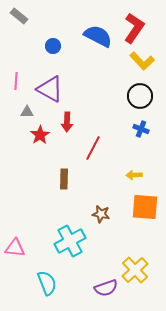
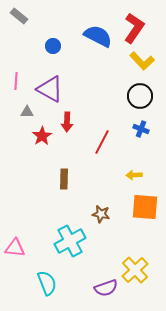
red star: moved 2 px right, 1 px down
red line: moved 9 px right, 6 px up
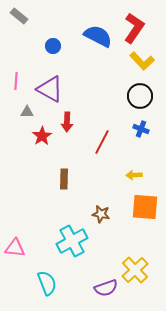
cyan cross: moved 2 px right
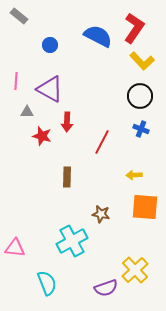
blue circle: moved 3 px left, 1 px up
red star: rotated 24 degrees counterclockwise
brown rectangle: moved 3 px right, 2 px up
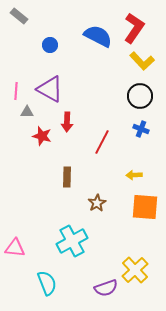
pink line: moved 10 px down
brown star: moved 4 px left, 11 px up; rotated 30 degrees clockwise
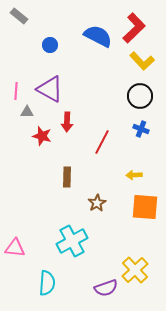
red L-shape: rotated 12 degrees clockwise
cyan semicircle: rotated 25 degrees clockwise
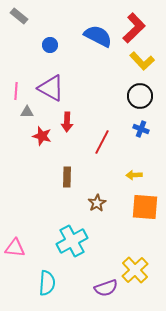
purple triangle: moved 1 px right, 1 px up
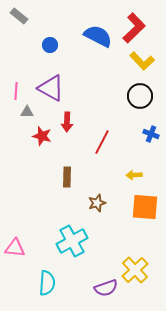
blue cross: moved 10 px right, 5 px down
brown star: rotated 12 degrees clockwise
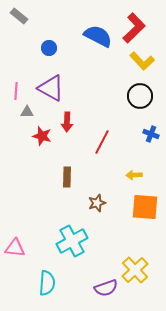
blue circle: moved 1 px left, 3 px down
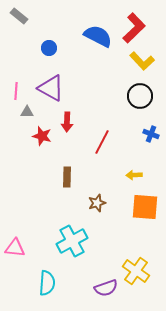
yellow cross: moved 1 px right, 1 px down; rotated 12 degrees counterclockwise
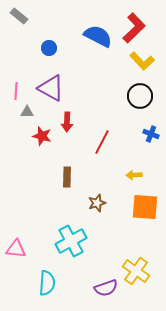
cyan cross: moved 1 px left
pink triangle: moved 1 px right, 1 px down
